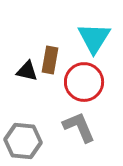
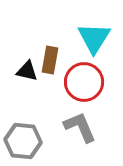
gray L-shape: moved 1 px right
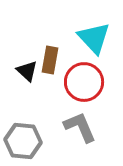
cyan triangle: rotated 15 degrees counterclockwise
black triangle: rotated 30 degrees clockwise
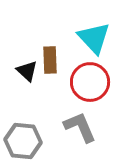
brown rectangle: rotated 12 degrees counterclockwise
red circle: moved 6 px right
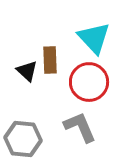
red circle: moved 1 px left
gray hexagon: moved 2 px up
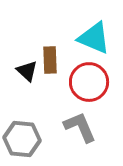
cyan triangle: rotated 24 degrees counterclockwise
gray hexagon: moved 1 px left
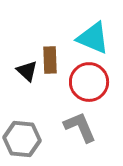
cyan triangle: moved 1 px left
